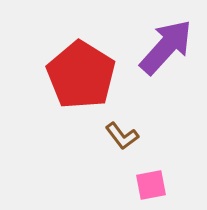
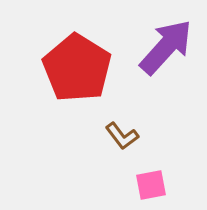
red pentagon: moved 4 px left, 7 px up
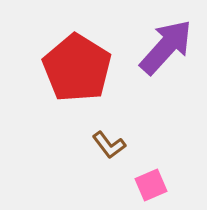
brown L-shape: moved 13 px left, 9 px down
pink square: rotated 12 degrees counterclockwise
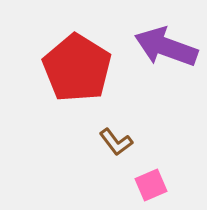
purple arrow: rotated 112 degrees counterclockwise
brown L-shape: moved 7 px right, 3 px up
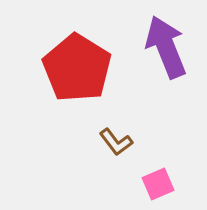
purple arrow: rotated 48 degrees clockwise
pink square: moved 7 px right, 1 px up
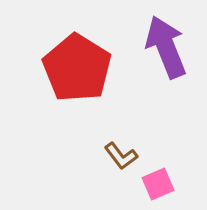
brown L-shape: moved 5 px right, 14 px down
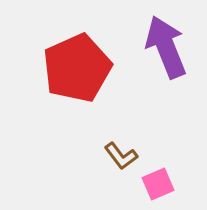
red pentagon: rotated 16 degrees clockwise
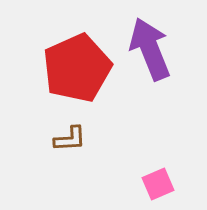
purple arrow: moved 16 px left, 2 px down
brown L-shape: moved 51 px left, 17 px up; rotated 56 degrees counterclockwise
